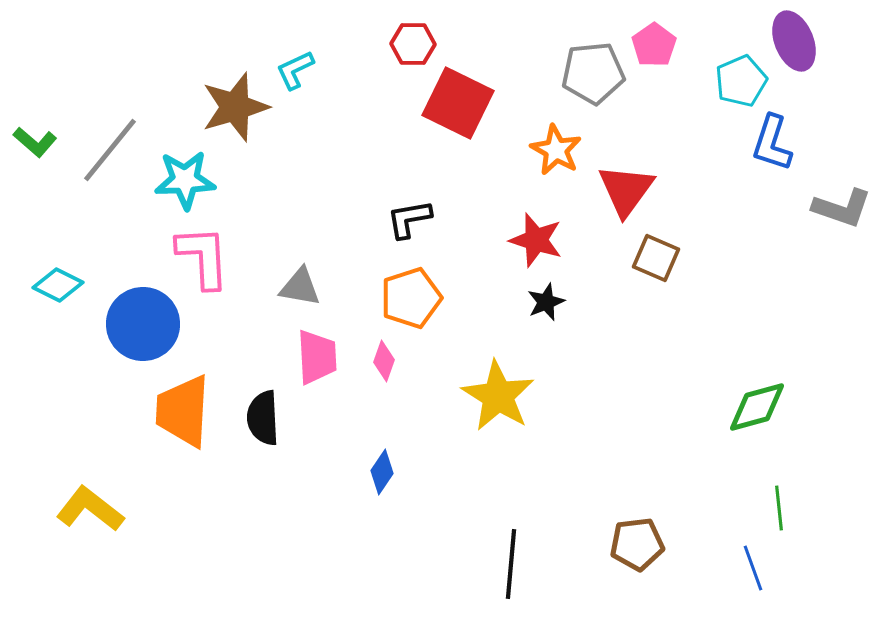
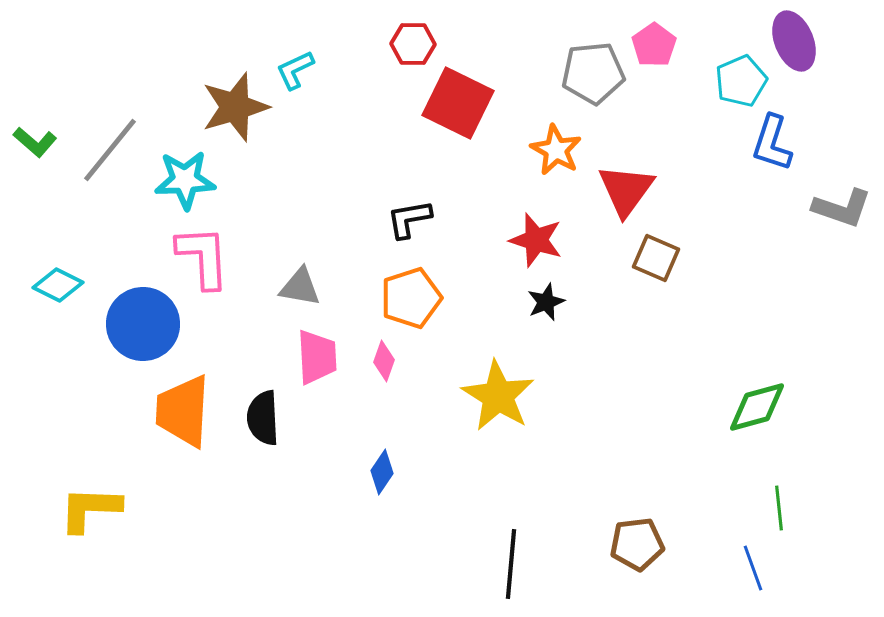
yellow L-shape: rotated 36 degrees counterclockwise
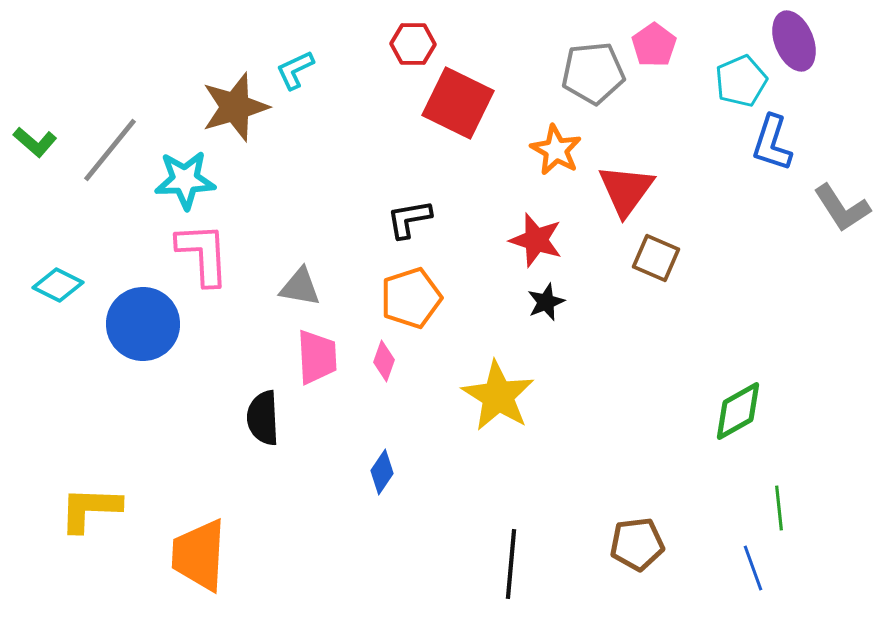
gray L-shape: rotated 38 degrees clockwise
pink L-shape: moved 3 px up
green diamond: moved 19 px left, 4 px down; rotated 14 degrees counterclockwise
orange trapezoid: moved 16 px right, 144 px down
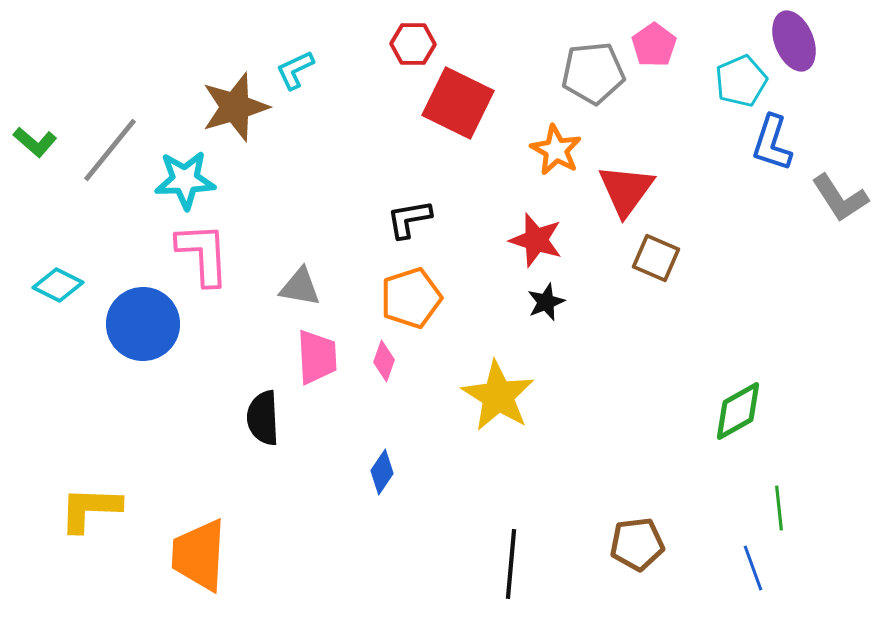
gray L-shape: moved 2 px left, 10 px up
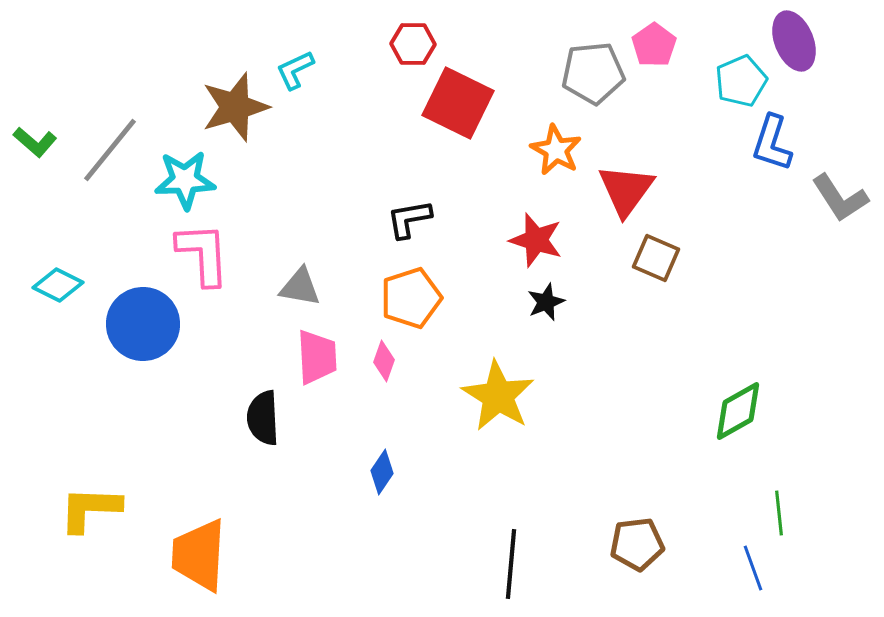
green line: moved 5 px down
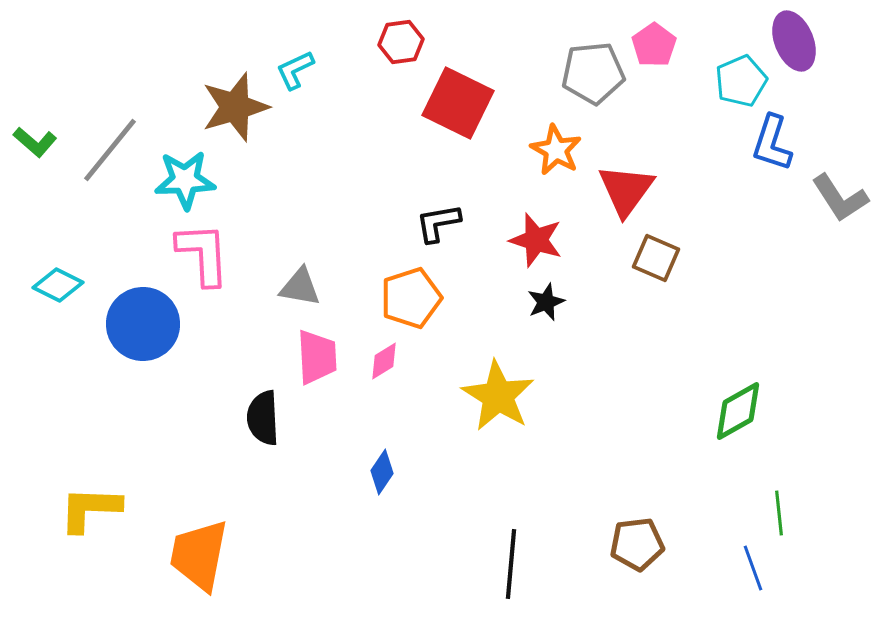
red hexagon: moved 12 px left, 2 px up; rotated 9 degrees counterclockwise
black L-shape: moved 29 px right, 4 px down
pink diamond: rotated 39 degrees clockwise
orange trapezoid: rotated 8 degrees clockwise
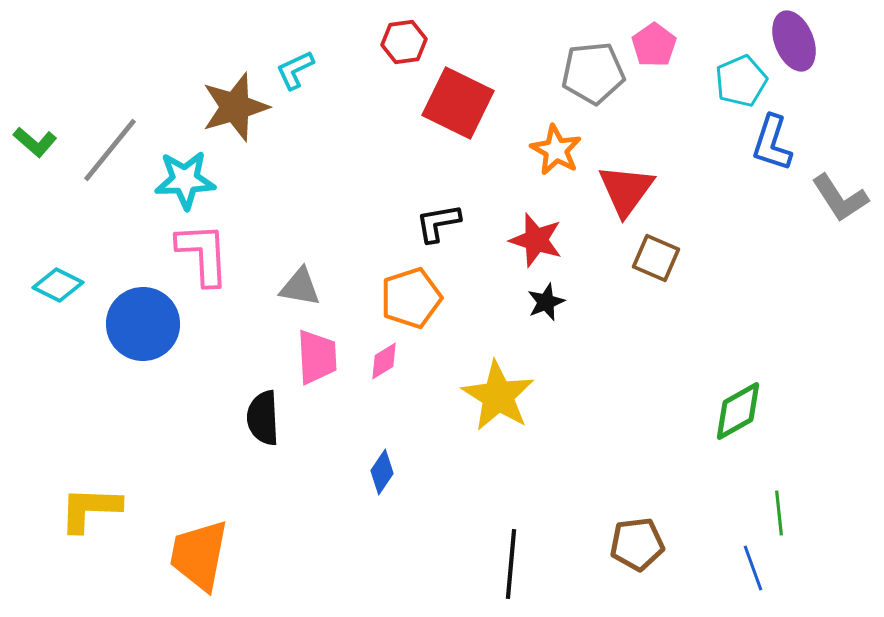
red hexagon: moved 3 px right
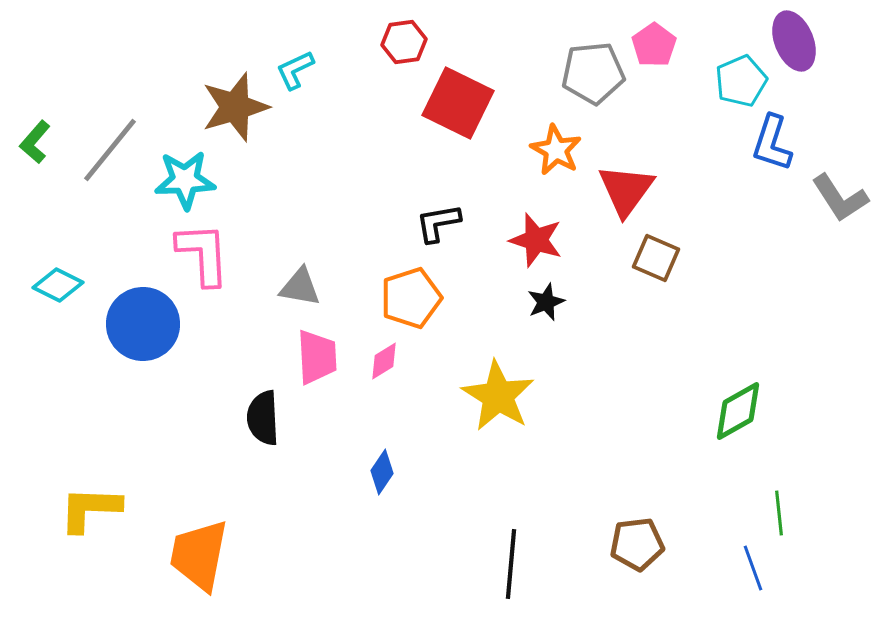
green L-shape: rotated 90 degrees clockwise
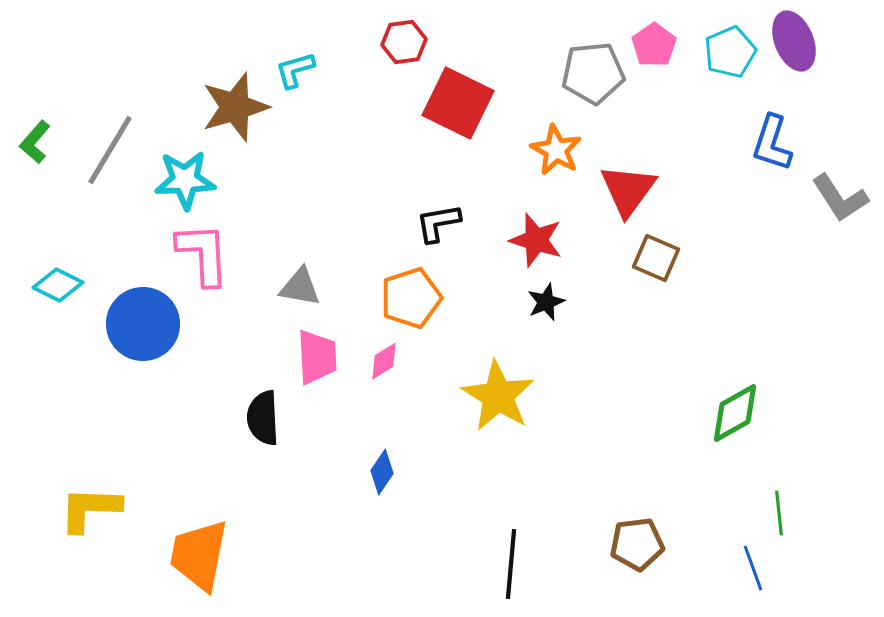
cyan L-shape: rotated 9 degrees clockwise
cyan pentagon: moved 11 px left, 29 px up
gray line: rotated 8 degrees counterclockwise
red triangle: moved 2 px right
green diamond: moved 3 px left, 2 px down
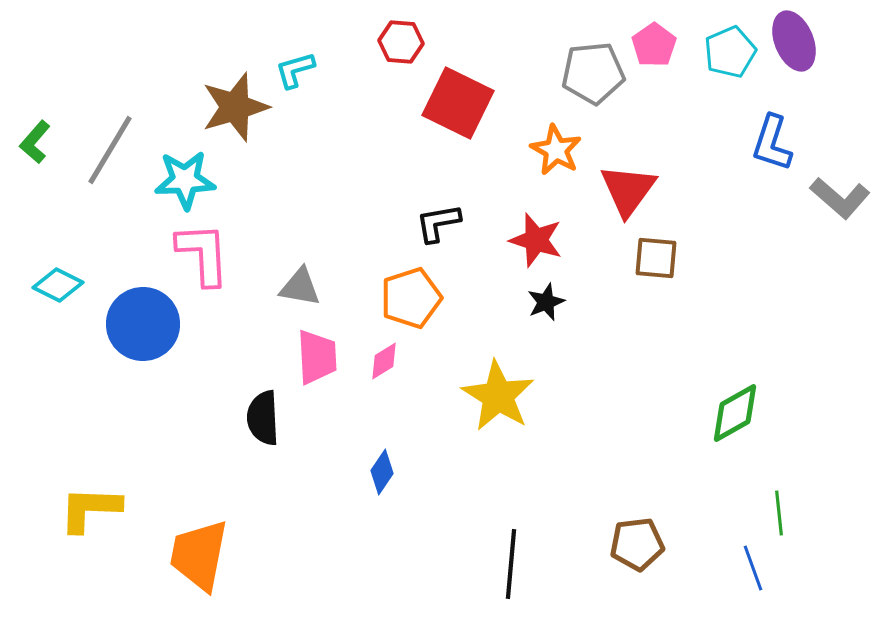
red hexagon: moved 3 px left; rotated 12 degrees clockwise
gray L-shape: rotated 16 degrees counterclockwise
brown square: rotated 18 degrees counterclockwise
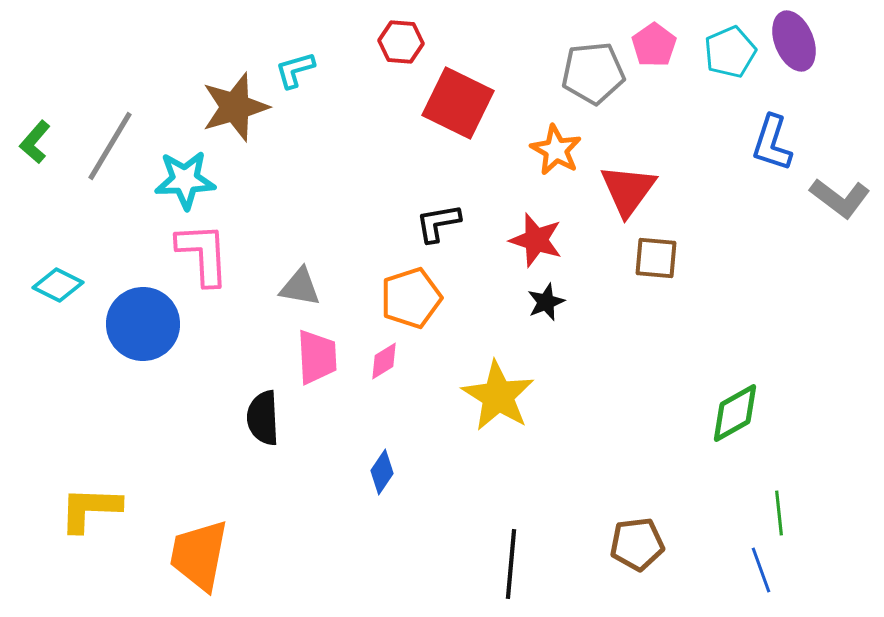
gray line: moved 4 px up
gray L-shape: rotated 4 degrees counterclockwise
blue line: moved 8 px right, 2 px down
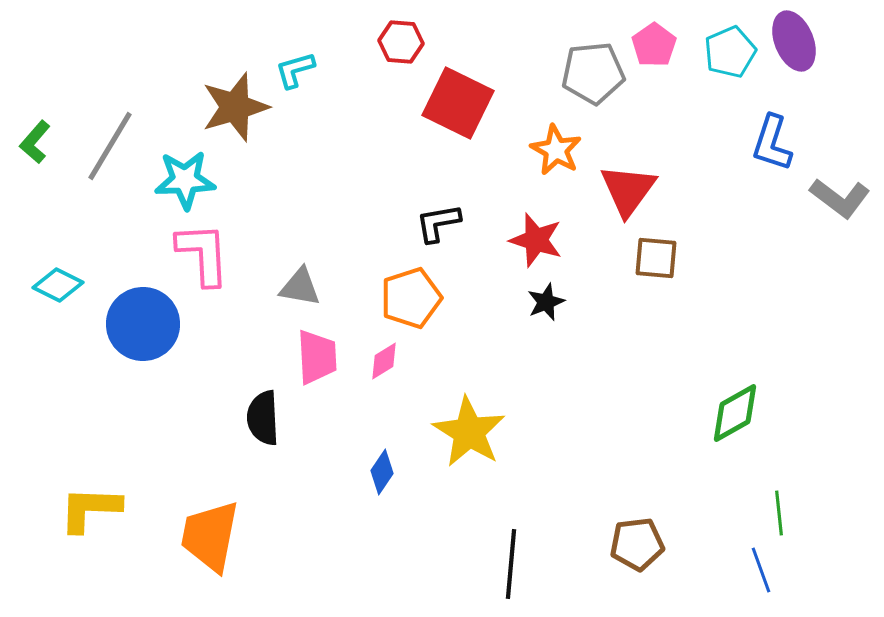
yellow star: moved 29 px left, 36 px down
orange trapezoid: moved 11 px right, 19 px up
